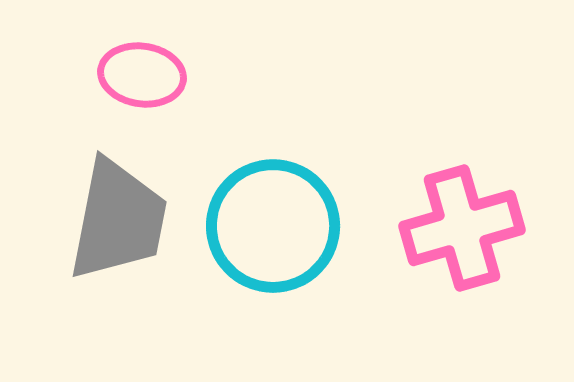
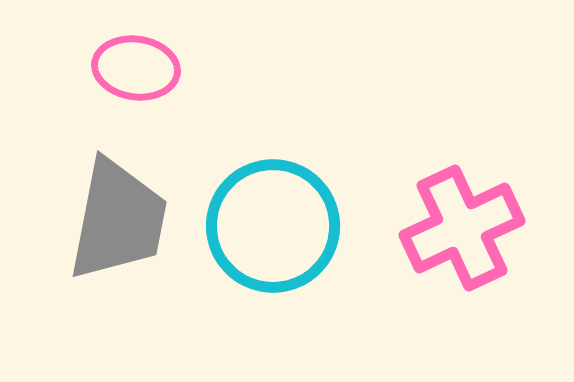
pink ellipse: moved 6 px left, 7 px up
pink cross: rotated 9 degrees counterclockwise
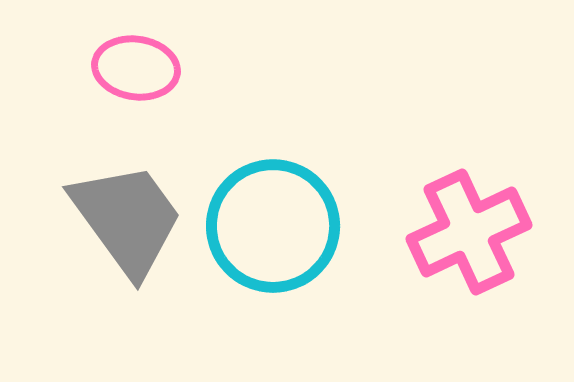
gray trapezoid: moved 9 px right, 1 px up; rotated 47 degrees counterclockwise
pink cross: moved 7 px right, 4 px down
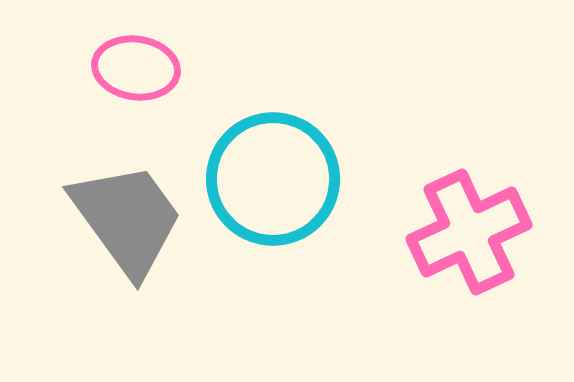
cyan circle: moved 47 px up
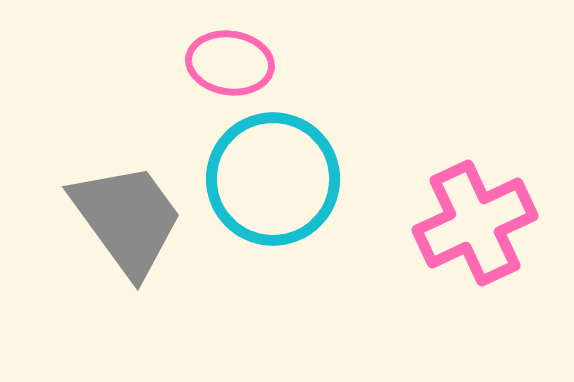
pink ellipse: moved 94 px right, 5 px up
pink cross: moved 6 px right, 9 px up
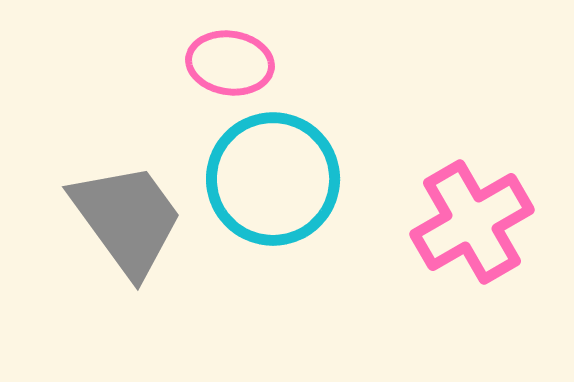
pink cross: moved 3 px left, 1 px up; rotated 5 degrees counterclockwise
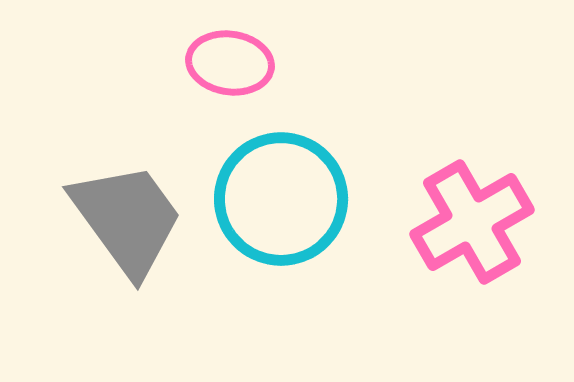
cyan circle: moved 8 px right, 20 px down
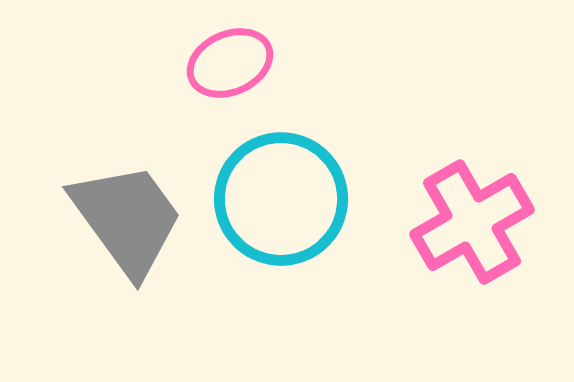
pink ellipse: rotated 32 degrees counterclockwise
